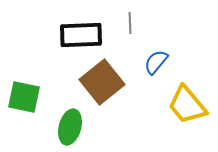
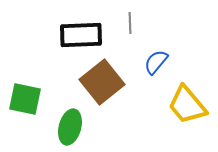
green square: moved 1 px right, 2 px down
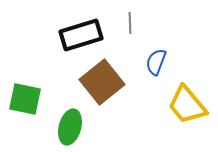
black rectangle: rotated 15 degrees counterclockwise
blue semicircle: rotated 20 degrees counterclockwise
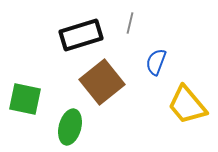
gray line: rotated 15 degrees clockwise
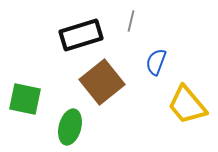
gray line: moved 1 px right, 2 px up
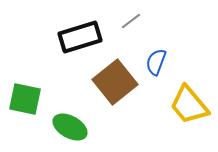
gray line: rotated 40 degrees clockwise
black rectangle: moved 1 px left, 2 px down
brown square: moved 13 px right
yellow trapezoid: moved 2 px right
green ellipse: rotated 76 degrees counterclockwise
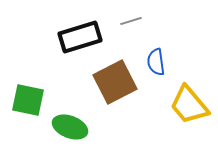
gray line: rotated 20 degrees clockwise
blue semicircle: rotated 28 degrees counterclockwise
brown square: rotated 12 degrees clockwise
green square: moved 3 px right, 1 px down
green ellipse: rotated 8 degrees counterclockwise
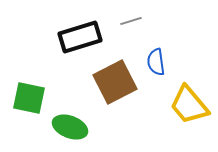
green square: moved 1 px right, 2 px up
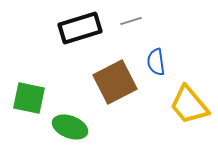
black rectangle: moved 9 px up
